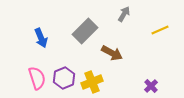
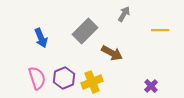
yellow line: rotated 24 degrees clockwise
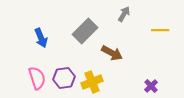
purple hexagon: rotated 15 degrees clockwise
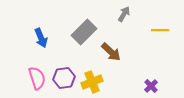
gray rectangle: moved 1 px left, 1 px down
brown arrow: moved 1 px left, 1 px up; rotated 15 degrees clockwise
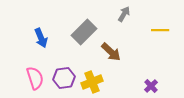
pink semicircle: moved 2 px left
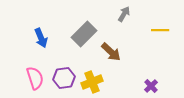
gray rectangle: moved 2 px down
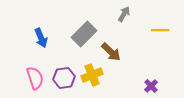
yellow cross: moved 7 px up
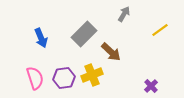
yellow line: rotated 36 degrees counterclockwise
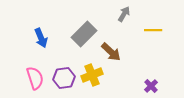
yellow line: moved 7 px left; rotated 36 degrees clockwise
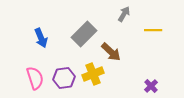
yellow cross: moved 1 px right, 1 px up
